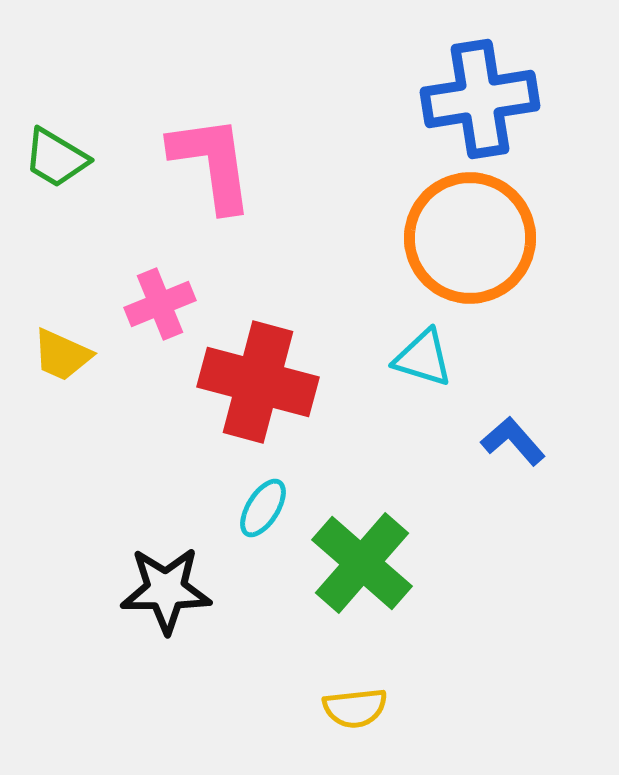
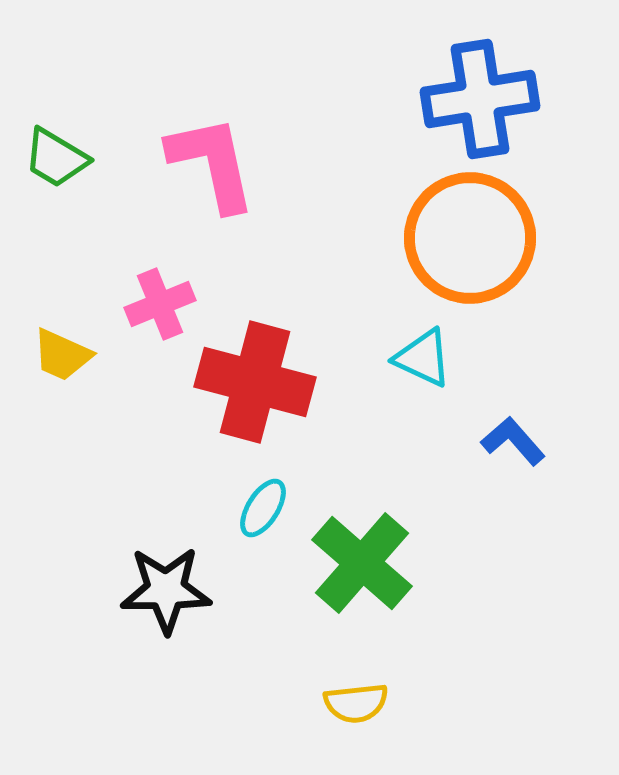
pink L-shape: rotated 4 degrees counterclockwise
cyan triangle: rotated 8 degrees clockwise
red cross: moved 3 px left
yellow semicircle: moved 1 px right, 5 px up
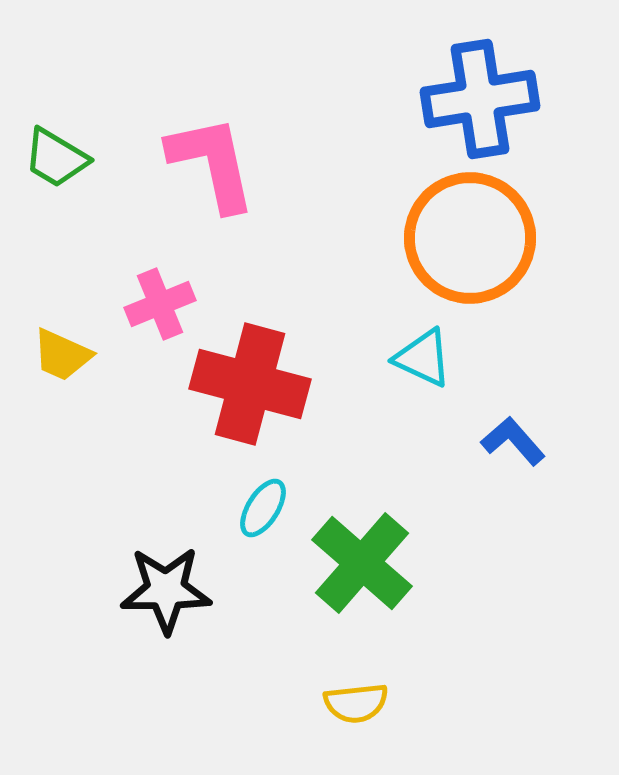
red cross: moved 5 px left, 2 px down
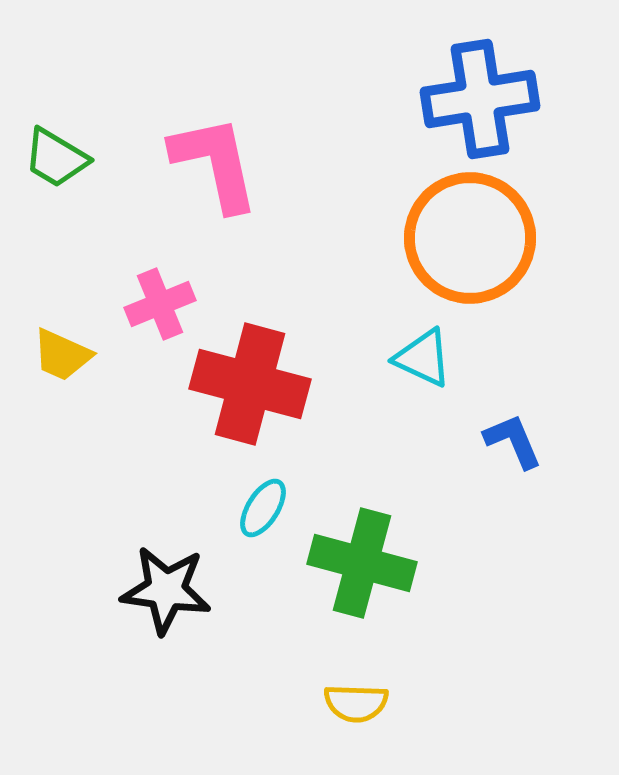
pink L-shape: moved 3 px right
blue L-shape: rotated 18 degrees clockwise
green cross: rotated 26 degrees counterclockwise
black star: rotated 8 degrees clockwise
yellow semicircle: rotated 8 degrees clockwise
